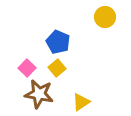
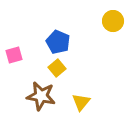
yellow circle: moved 8 px right, 4 px down
pink square: moved 13 px left, 13 px up; rotated 30 degrees clockwise
brown star: moved 2 px right, 2 px down
yellow triangle: rotated 18 degrees counterclockwise
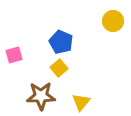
blue pentagon: moved 3 px right
yellow square: moved 2 px right
brown star: rotated 12 degrees counterclockwise
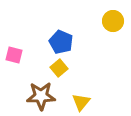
pink square: rotated 30 degrees clockwise
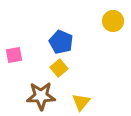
pink square: rotated 24 degrees counterclockwise
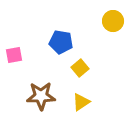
blue pentagon: rotated 15 degrees counterclockwise
yellow square: moved 21 px right
yellow triangle: rotated 18 degrees clockwise
